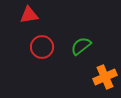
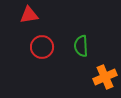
green semicircle: rotated 55 degrees counterclockwise
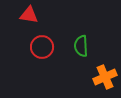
red triangle: rotated 18 degrees clockwise
